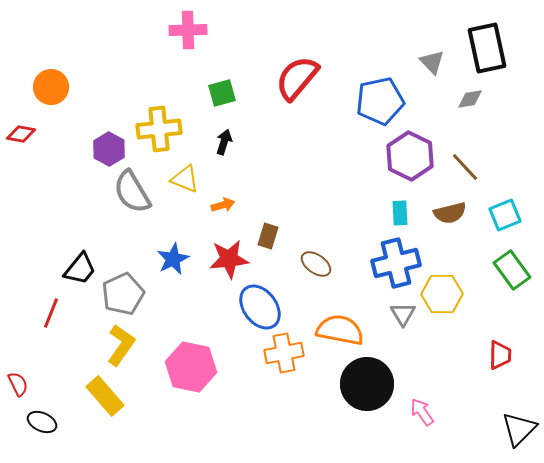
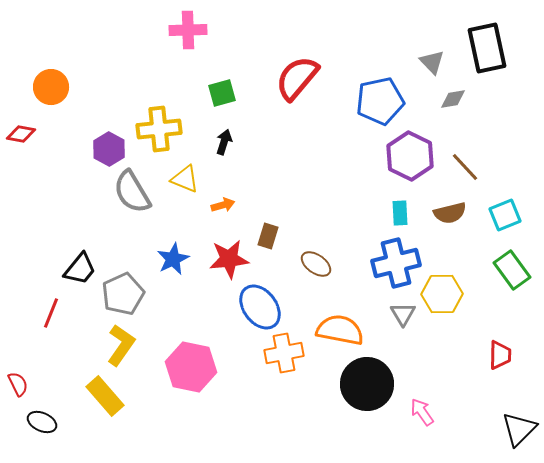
gray diamond at (470, 99): moved 17 px left
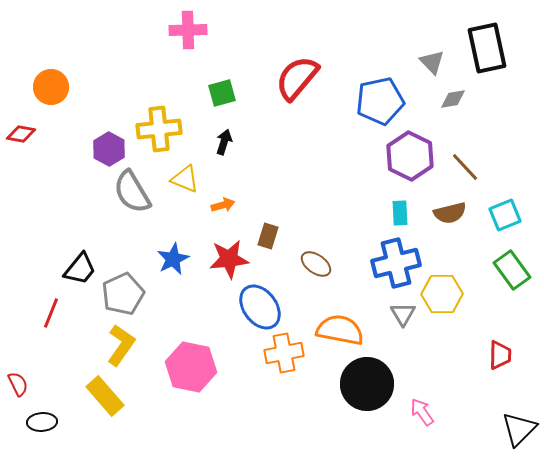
black ellipse at (42, 422): rotated 28 degrees counterclockwise
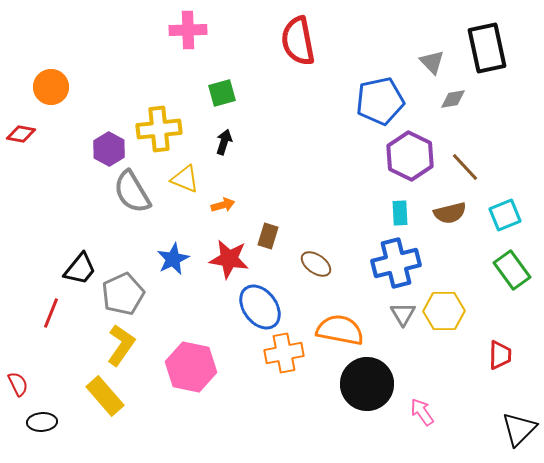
red semicircle at (297, 78): moved 1 px right, 37 px up; rotated 51 degrees counterclockwise
red star at (229, 259): rotated 15 degrees clockwise
yellow hexagon at (442, 294): moved 2 px right, 17 px down
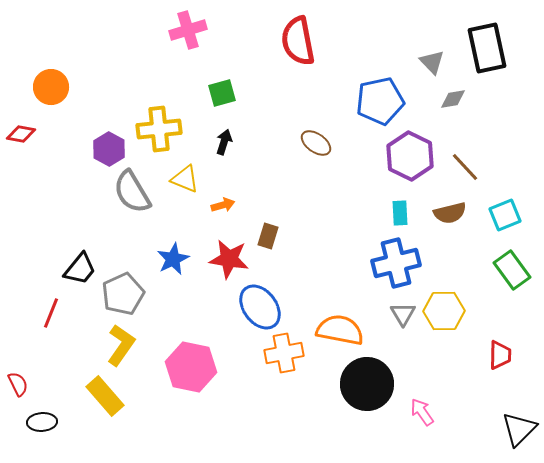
pink cross at (188, 30): rotated 15 degrees counterclockwise
brown ellipse at (316, 264): moved 121 px up
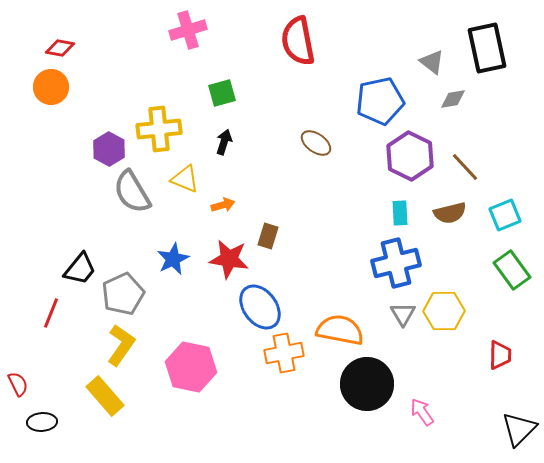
gray triangle at (432, 62): rotated 8 degrees counterclockwise
red diamond at (21, 134): moved 39 px right, 86 px up
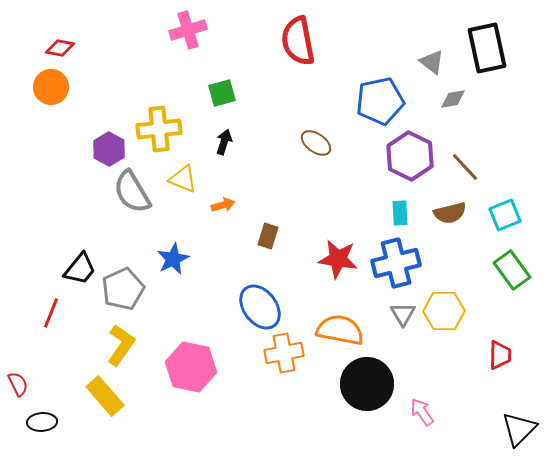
yellow triangle at (185, 179): moved 2 px left
red star at (229, 259): moved 109 px right
gray pentagon at (123, 294): moved 5 px up
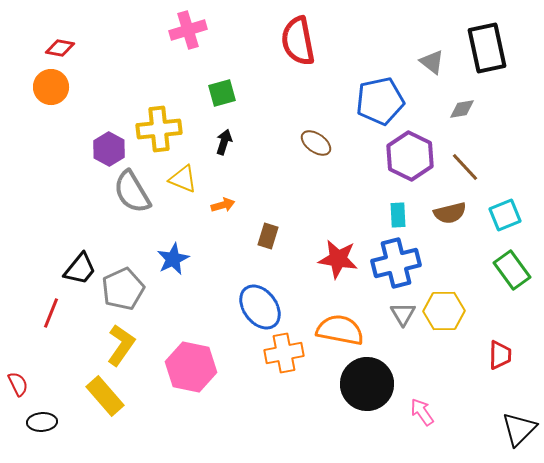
gray diamond at (453, 99): moved 9 px right, 10 px down
cyan rectangle at (400, 213): moved 2 px left, 2 px down
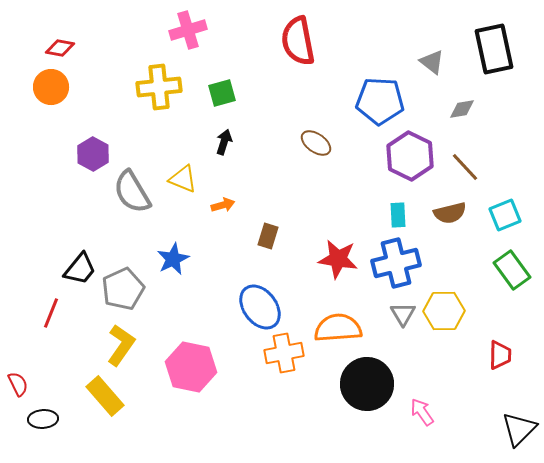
black rectangle at (487, 48): moved 7 px right, 1 px down
blue pentagon at (380, 101): rotated 15 degrees clockwise
yellow cross at (159, 129): moved 42 px up
purple hexagon at (109, 149): moved 16 px left, 5 px down
orange semicircle at (340, 330): moved 2 px left, 2 px up; rotated 15 degrees counterclockwise
black ellipse at (42, 422): moved 1 px right, 3 px up
